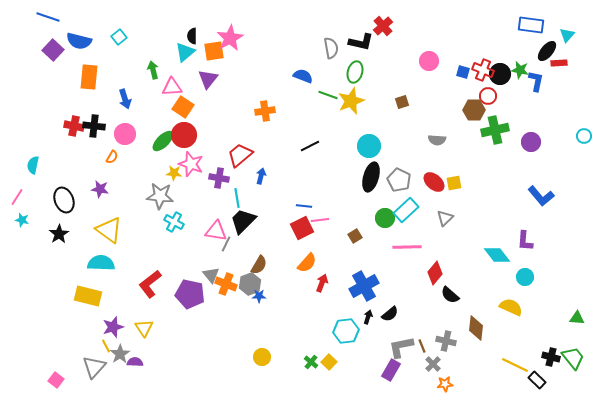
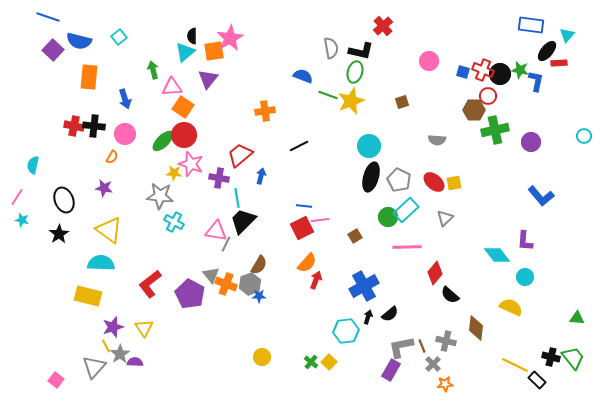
black L-shape at (361, 42): moved 9 px down
black line at (310, 146): moved 11 px left
purple star at (100, 189): moved 4 px right, 1 px up
green circle at (385, 218): moved 3 px right, 1 px up
red arrow at (322, 283): moved 6 px left, 3 px up
purple pentagon at (190, 294): rotated 16 degrees clockwise
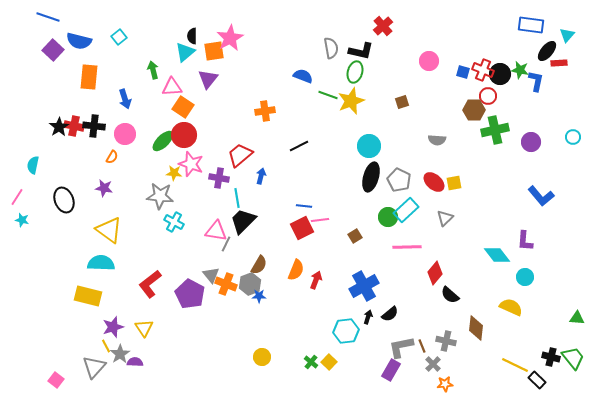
cyan circle at (584, 136): moved 11 px left, 1 px down
black star at (59, 234): moved 107 px up
orange semicircle at (307, 263): moved 11 px left, 7 px down; rotated 20 degrees counterclockwise
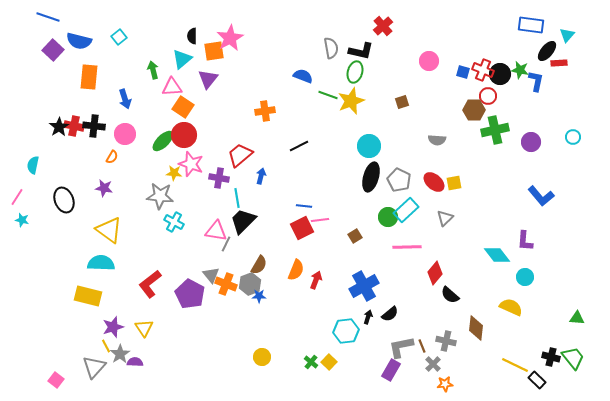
cyan triangle at (185, 52): moved 3 px left, 7 px down
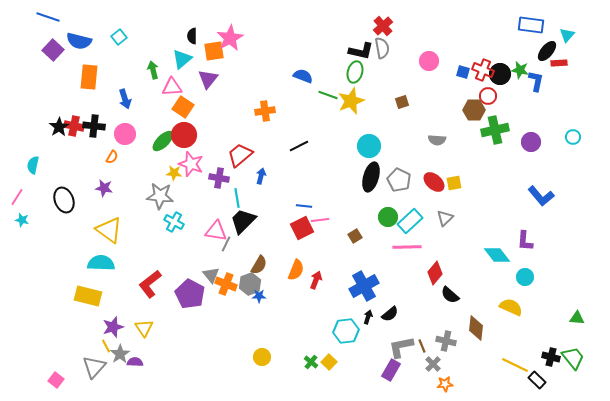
gray semicircle at (331, 48): moved 51 px right
cyan rectangle at (406, 210): moved 4 px right, 11 px down
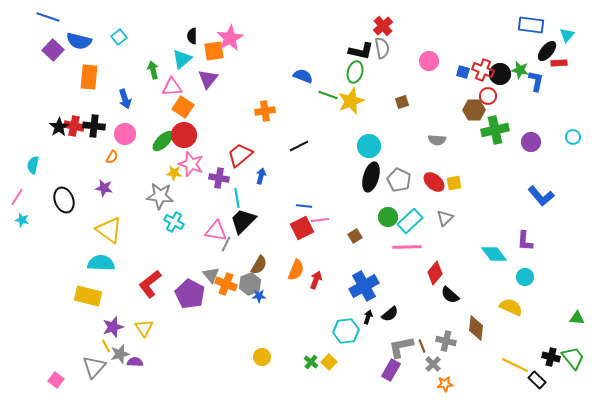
cyan diamond at (497, 255): moved 3 px left, 1 px up
gray star at (120, 354): rotated 18 degrees clockwise
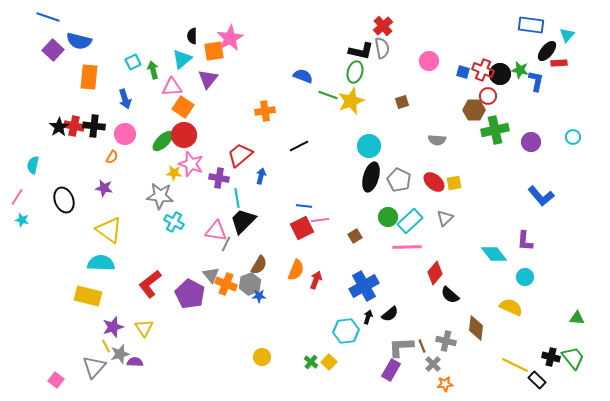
cyan square at (119, 37): moved 14 px right, 25 px down; rotated 14 degrees clockwise
gray L-shape at (401, 347): rotated 8 degrees clockwise
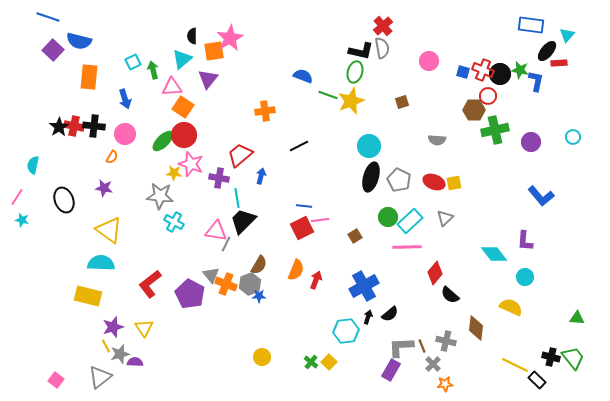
red ellipse at (434, 182): rotated 20 degrees counterclockwise
gray triangle at (94, 367): moved 6 px right, 10 px down; rotated 10 degrees clockwise
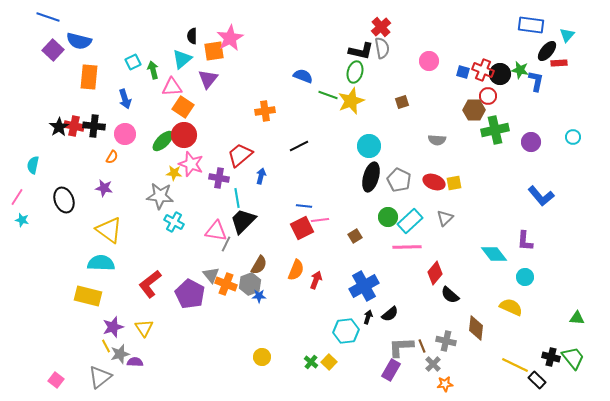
red cross at (383, 26): moved 2 px left, 1 px down
